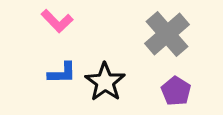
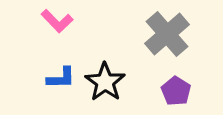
blue L-shape: moved 1 px left, 5 px down
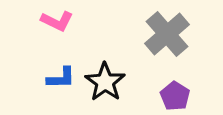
pink L-shape: rotated 20 degrees counterclockwise
purple pentagon: moved 1 px left, 5 px down
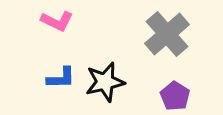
black star: rotated 24 degrees clockwise
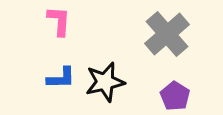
pink L-shape: moved 2 px right; rotated 112 degrees counterclockwise
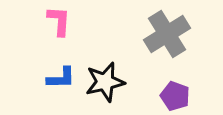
gray cross: rotated 9 degrees clockwise
purple pentagon: rotated 12 degrees counterclockwise
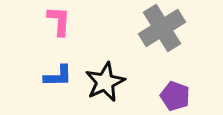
gray cross: moved 5 px left, 6 px up
blue L-shape: moved 3 px left, 2 px up
black star: rotated 12 degrees counterclockwise
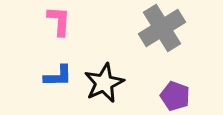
black star: moved 1 px left, 1 px down
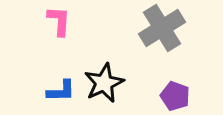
blue L-shape: moved 3 px right, 15 px down
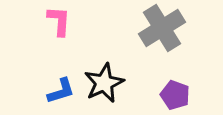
blue L-shape: rotated 16 degrees counterclockwise
purple pentagon: moved 1 px up
